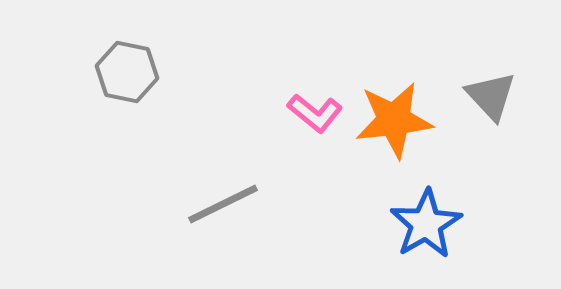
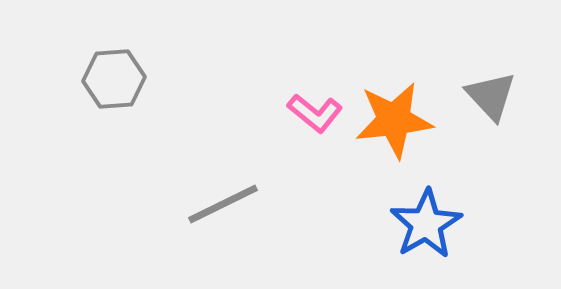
gray hexagon: moved 13 px left, 7 px down; rotated 16 degrees counterclockwise
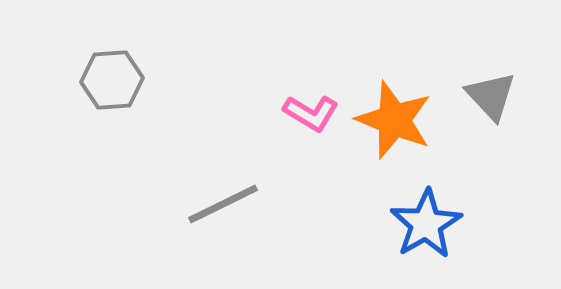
gray hexagon: moved 2 px left, 1 px down
pink L-shape: moved 4 px left; rotated 8 degrees counterclockwise
orange star: rotated 28 degrees clockwise
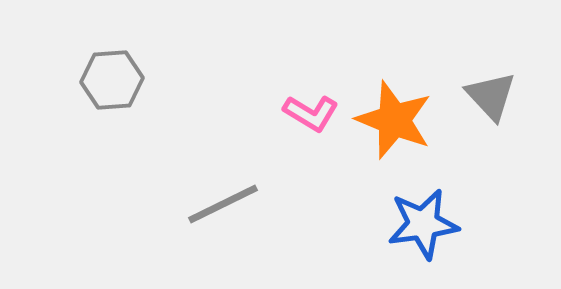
blue star: moved 3 px left; rotated 22 degrees clockwise
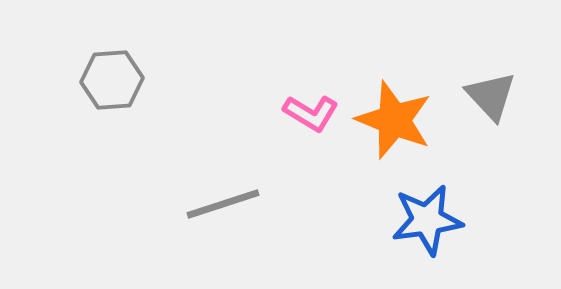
gray line: rotated 8 degrees clockwise
blue star: moved 4 px right, 4 px up
